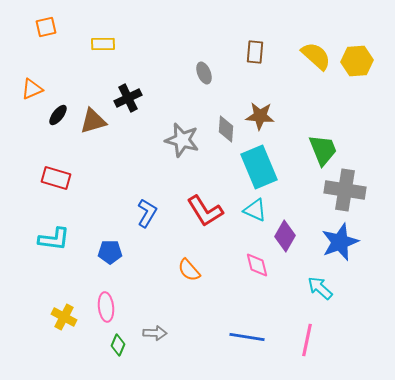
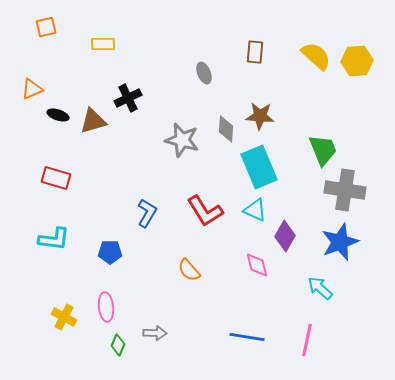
black ellipse: rotated 70 degrees clockwise
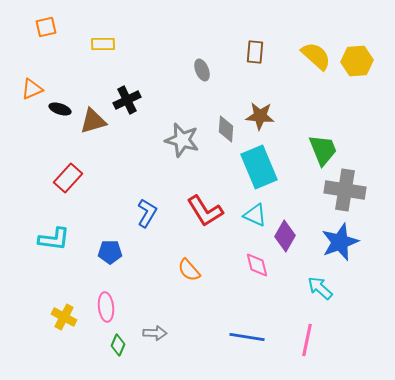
gray ellipse: moved 2 px left, 3 px up
black cross: moved 1 px left, 2 px down
black ellipse: moved 2 px right, 6 px up
red rectangle: moved 12 px right; rotated 64 degrees counterclockwise
cyan triangle: moved 5 px down
